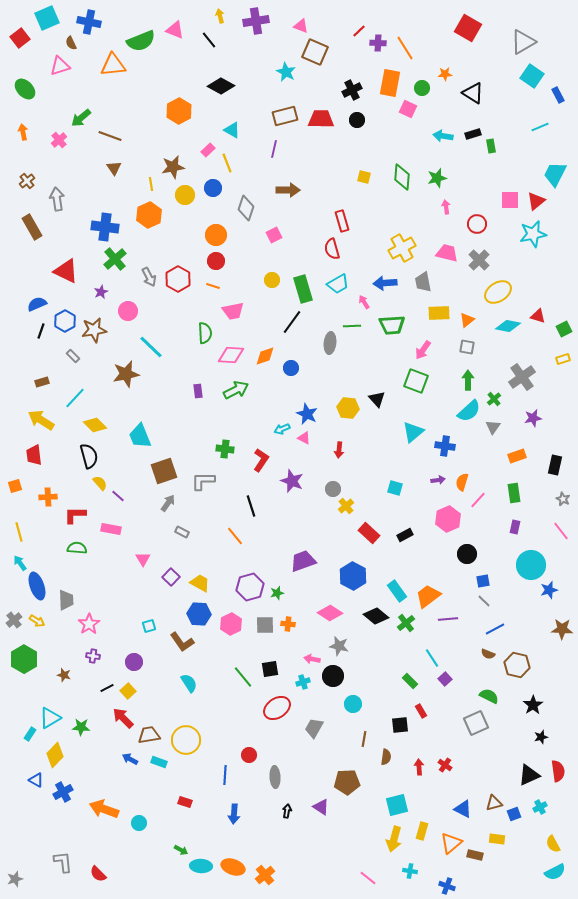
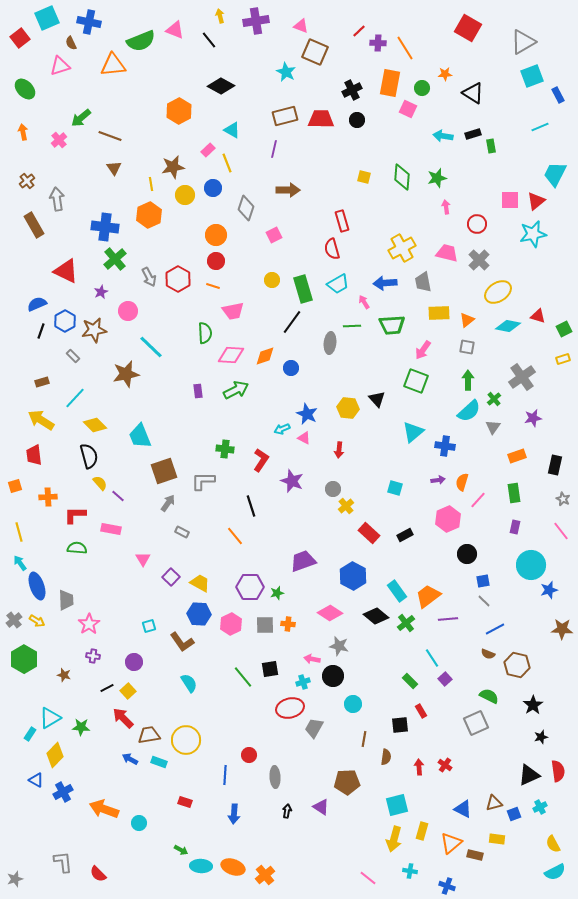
cyan square at (532, 76): rotated 35 degrees clockwise
brown rectangle at (32, 227): moved 2 px right, 2 px up
purple hexagon at (250, 587): rotated 16 degrees clockwise
red ellipse at (277, 708): moved 13 px right; rotated 20 degrees clockwise
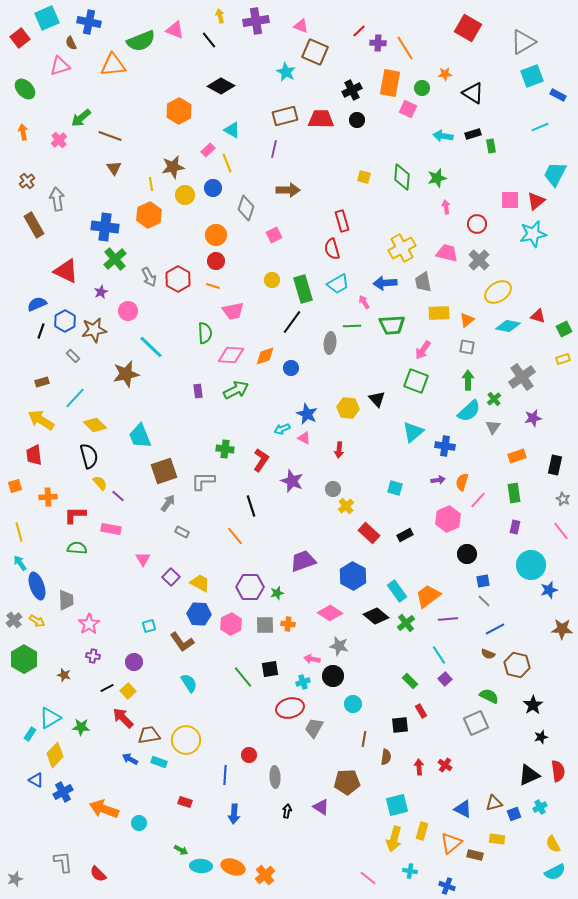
blue rectangle at (558, 95): rotated 35 degrees counterclockwise
cyan line at (432, 658): moved 7 px right, 3 px up
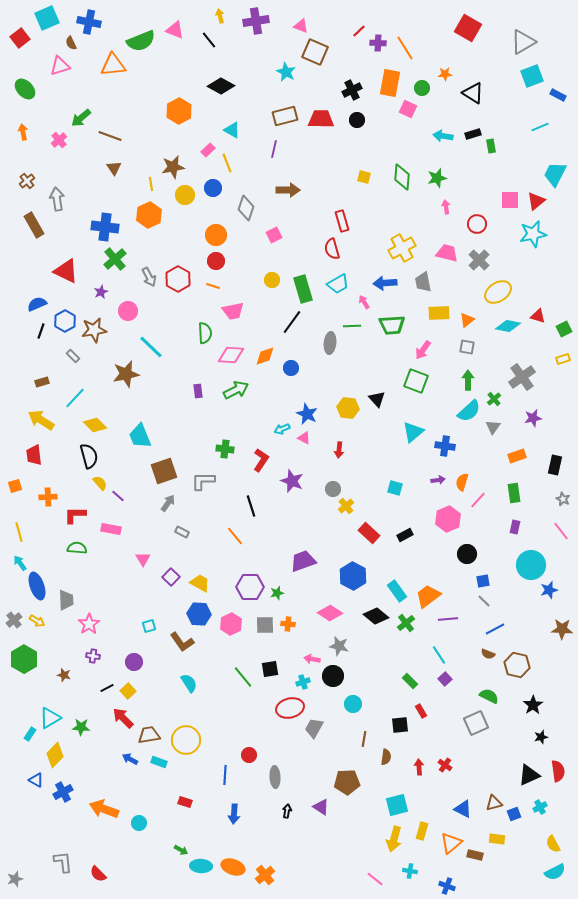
pink line at (368, 878): moved 7 px right, 1 px down
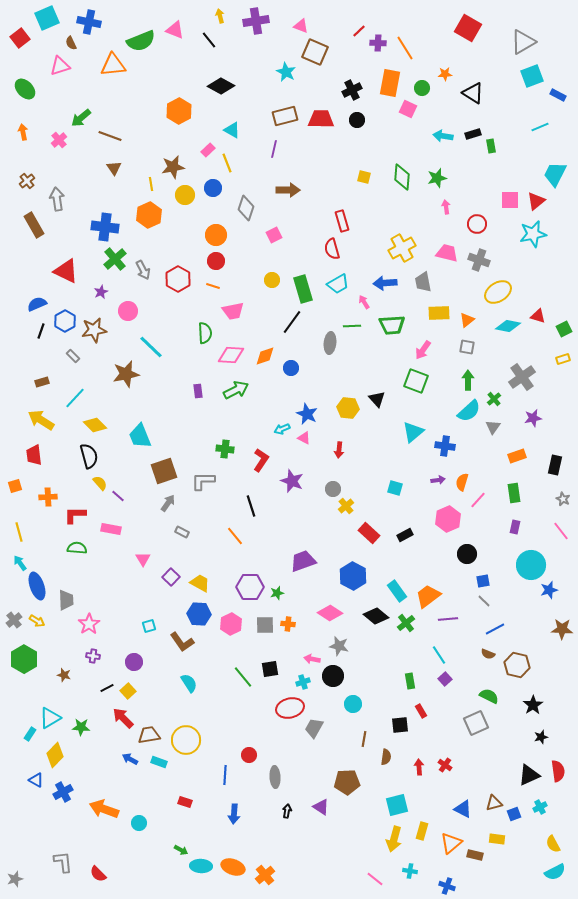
gray cross at (479, 260): rotated 25 degrees counterclockwise
gray arrow at (149, 277): moved 6 px left, 7 px up
green rectangle at (410, 681): rotated 35 degrees clockwise
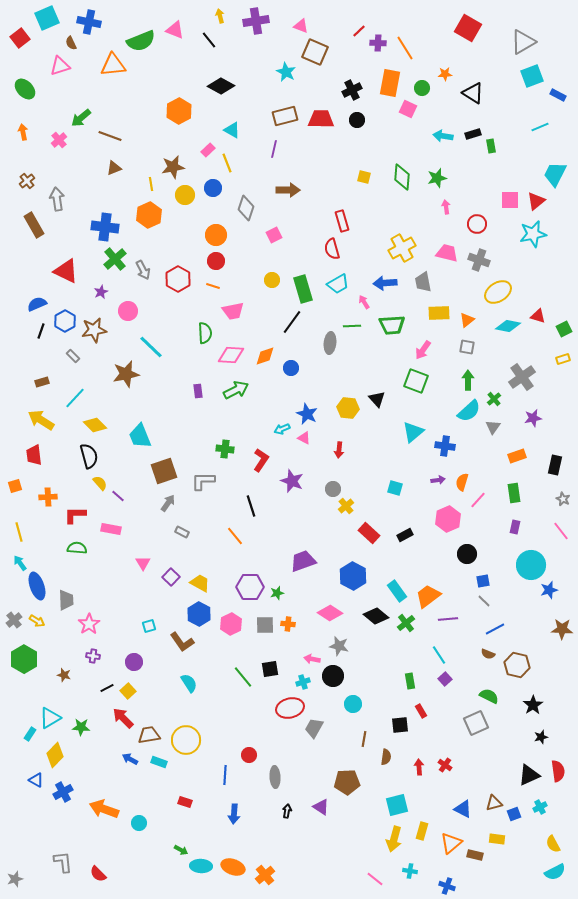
brown triangle at (114, 168): rotated 42 degrees clockwise
pink triangle at (143, 559): moved 4 px down
blue hexagon at (199, 614): rotated 25 degrees clockwise
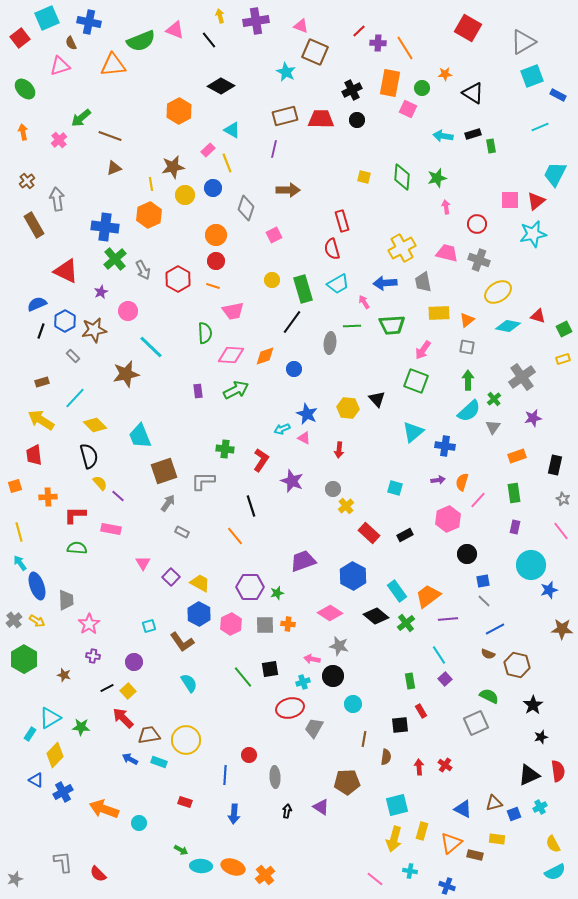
blue circle at (291, 368): moved 3 px right, 1 px down
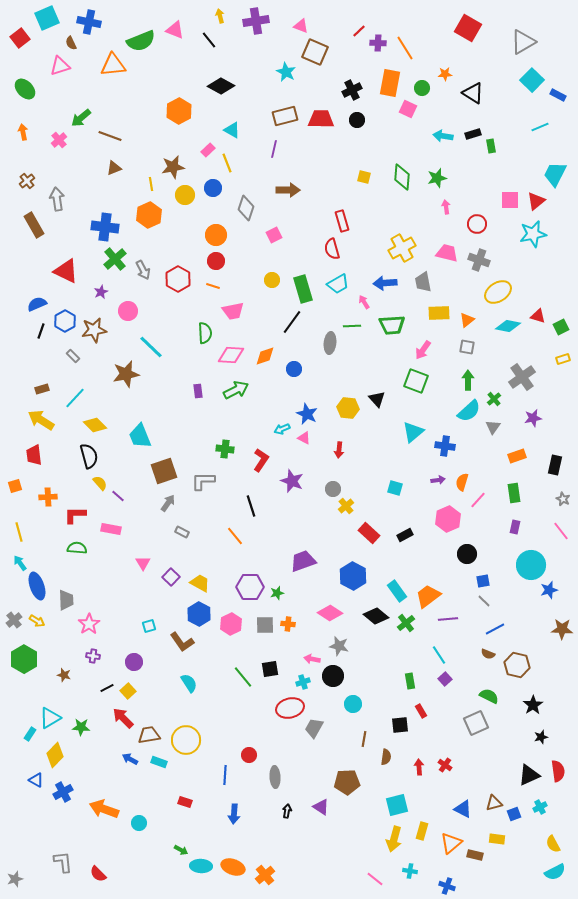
cyan square at (532, 76): moved 4 px down; rotated 25 degrees counterclockwise
green square at (564, 329): moved 3 px left, 2 px up
brown rectangle at (42, 382): moved 7 px down
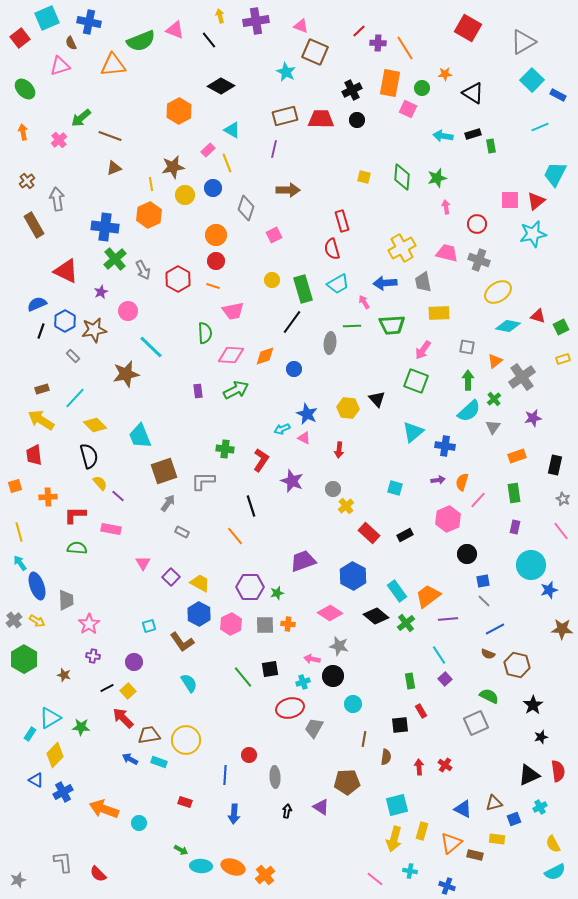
orange triangle at (467, 320): moved 28 px right, 41 px down
blue square at (514, 814): moved 5 px down
gray star at (15, 879): moved 3 px right, 1 px down
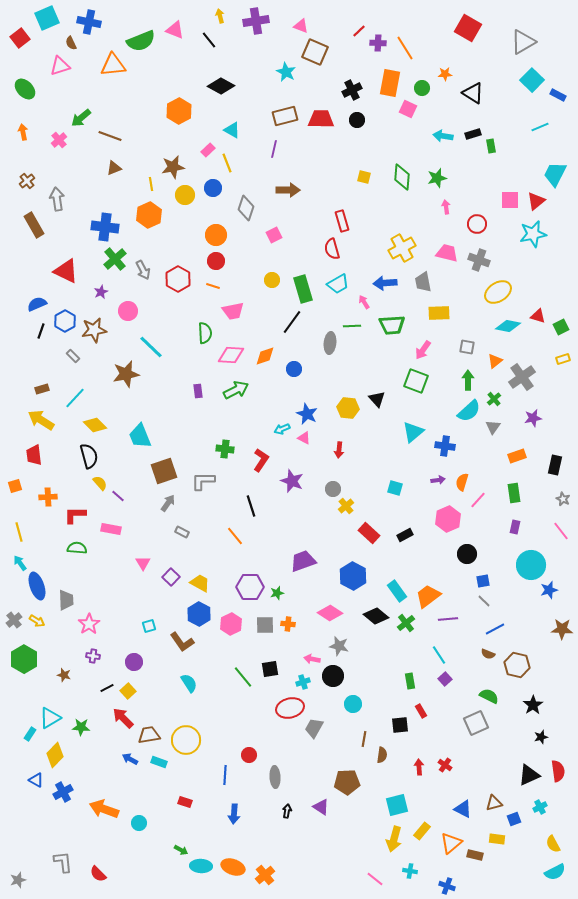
brown semicircle at (386, 757): moved 4 px left, 2 px up
yellow rectangle at (422, 831): rotated 24 degrees clockwise
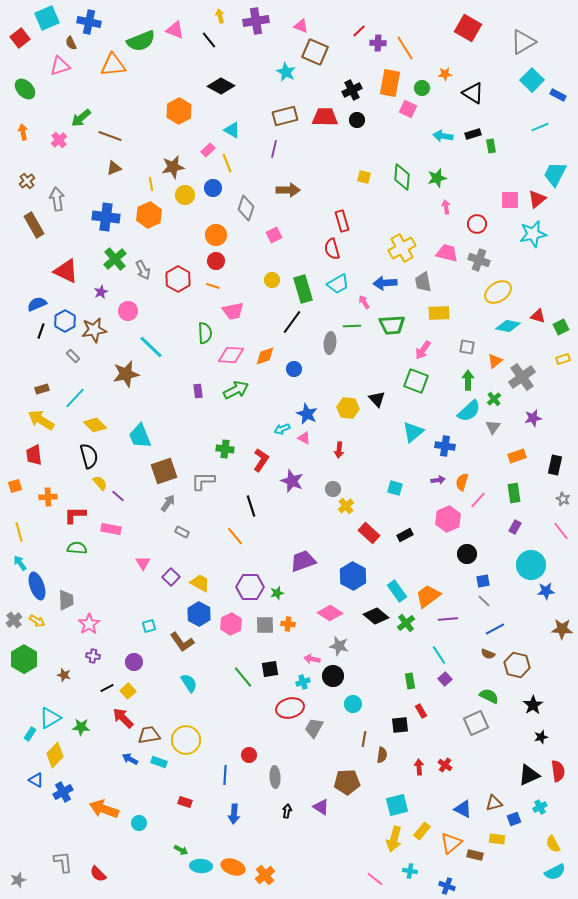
red trapezoid at (321, 119): moved 4 px right, 2 px up
red triangle at (536, 201): moved 1 px right, 2 px up
blue cross at (105, 227): moved 1 px right, 10 px up
purple rectangle at (515, 527): rotated 16 degrees clockwise
blue star at (549, 590): moved 3 px left, 1 px down; rotated 12 degrees clockwise
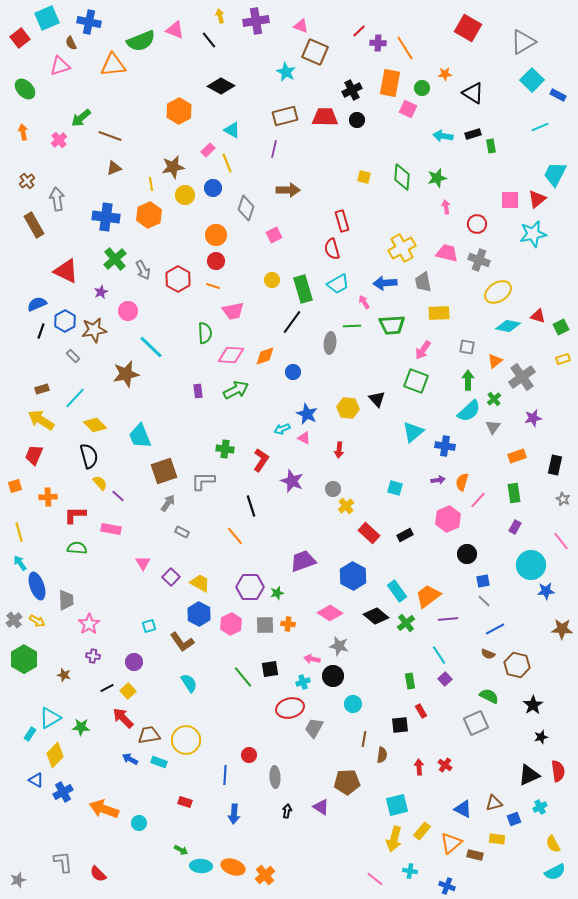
blue circle at (294, 369): moved 1 px left, 3 px down
red trapezoid at (34, 455): rotated 30 degrees clockwise
pink line at (561, 531): moved 10 px down
